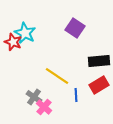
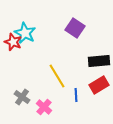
yellow line: rotated 25 degrees clockwise
gray cross: moved 12 px left
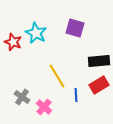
purple square: rotated 18 degrees counterclockwise
cyan star: moved 11 px right
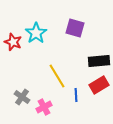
cyan star: rotated 10 degrees clockwise
pink cross: rotated 21 degrees clockwise
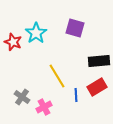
red rectangle: moved 2 px left, 2 px down
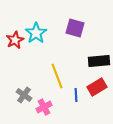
red star: moved 2 px right, 2 px up; rotated 24 degrees clockwise
yellow line: rotated 10 degrees clockwise
gray cross: moved 2 px right, 2 px up
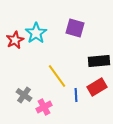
yellow line: rotated 15 degrees counterclockwise
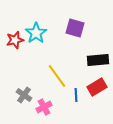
red star: rotated 12 degrees clockwise
black rectangle: moved 1 px left, 1 px up
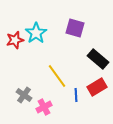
black rectangle: moved 1 px up; rotated 45 degrees clockwise
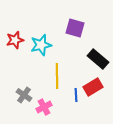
cyan star: moved 5 px right, 12 px down; rotated 20 degrees clockwise
yellow line: rotated 35 degrees clockwise
red rectangle: moved 4 px left
